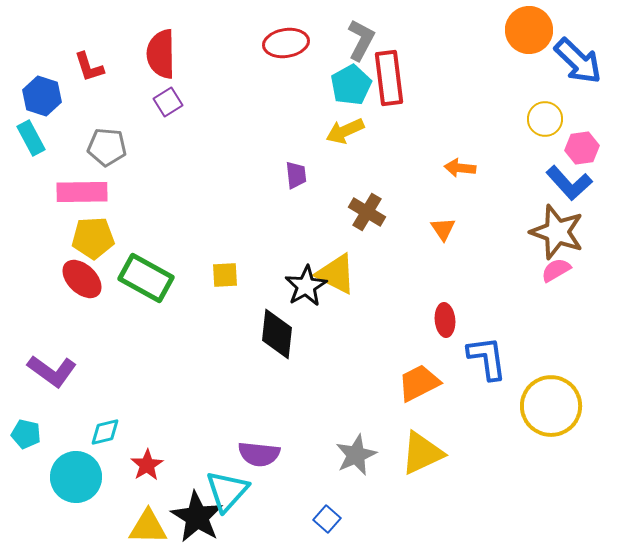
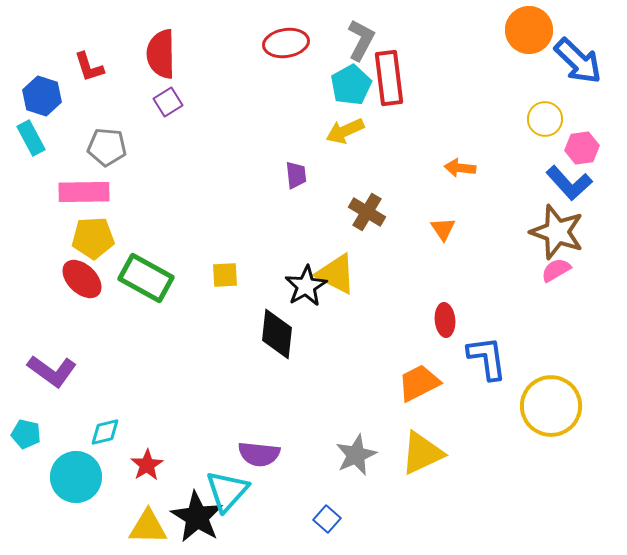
pink rectangle at (82, 192): moved 2 px right
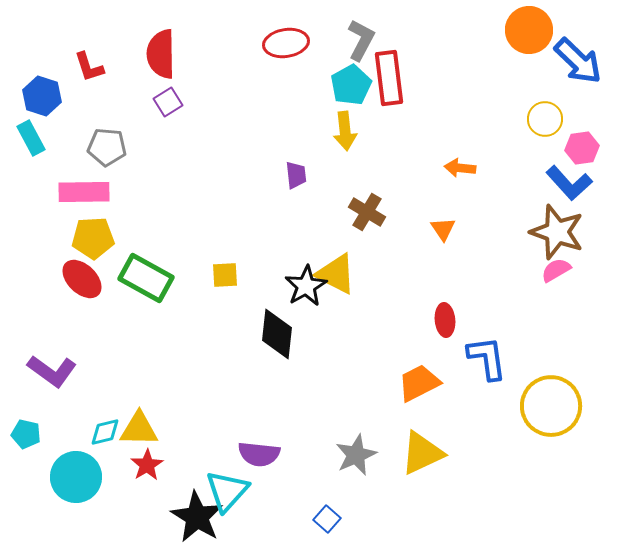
yellow arrow at (345, 131): rotated 72 degrees counterclockwise
yellow triangle at (148, 527): moved 9 px left, 98 px up
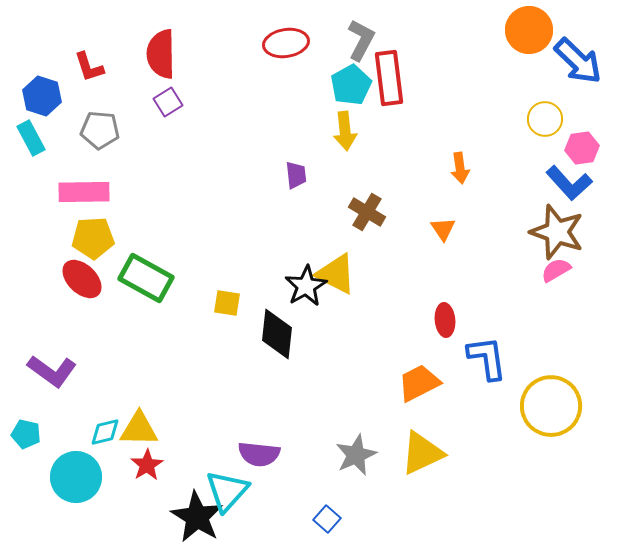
gray pentagon at (107, 147): moved 7 px left, 17 px up
orange arrow at (460, 168): rotated 104 degrees counterclockwise
yellow square at (225, 275): moved 2 px right, 28 px down; rotated 12 degrees clockwise
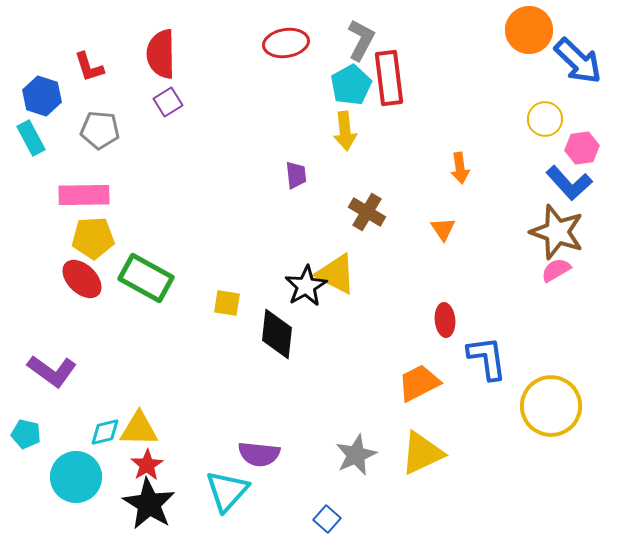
pink rectangle at (84, 192): moved 3 px down
black star at (197, 517): moved 48 px left, 13 px up
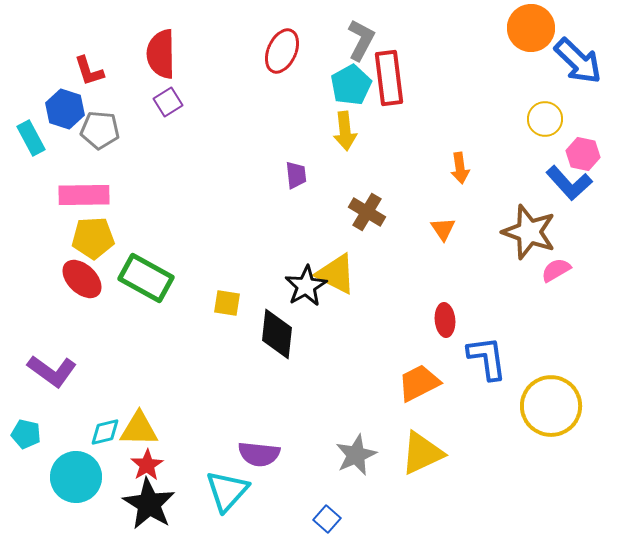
orange circle at (529, 30): moved 2 px right, 2 px up
red ellipse at (286, 43): moved 4 px left, 8 px down; rotated 57 degrees counterclockwise
red L-shape at (89, 67): moved 4 px down
blue hexagon at (42, 96): moved 23 px right, 13 px down
pink hexagon at (582, 148): moved 1 px right, 6 px down; rotated 20 degrees clockwise
brown star at (557, 232): moved 28 px left
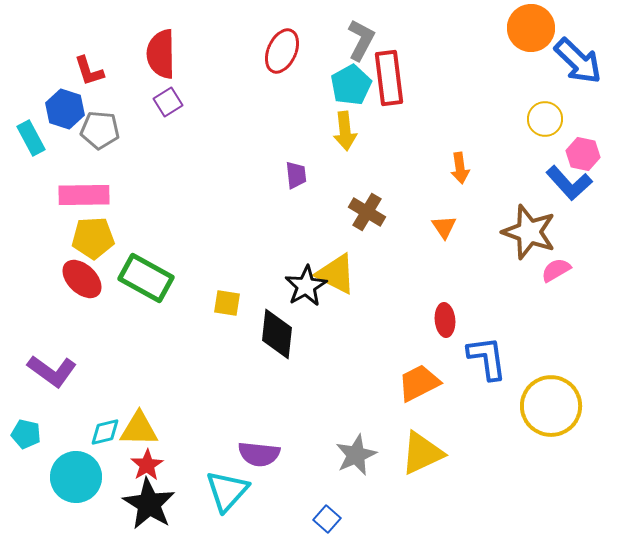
orange triangle at (443, 229): moved 1 px right, 2 px up
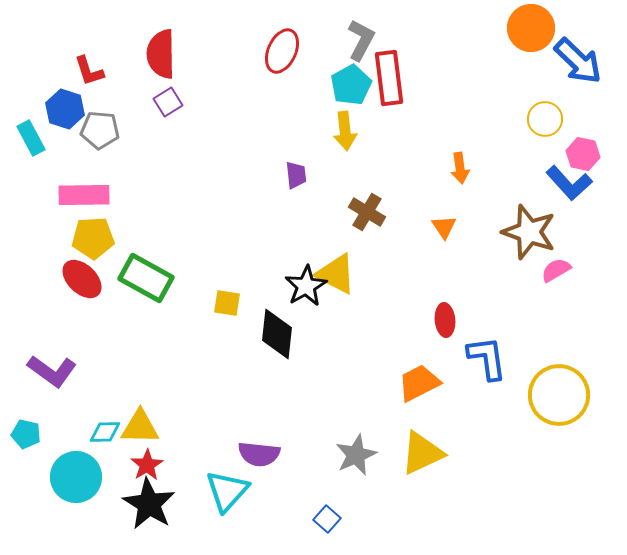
yellow circle at (551, 406): moved 8 px right, 11 px up
yellow triangle at (139, 429): moved 1 px right, 2 px up
cyan diamond at (105, 432): rotated 12 degrees clockwise
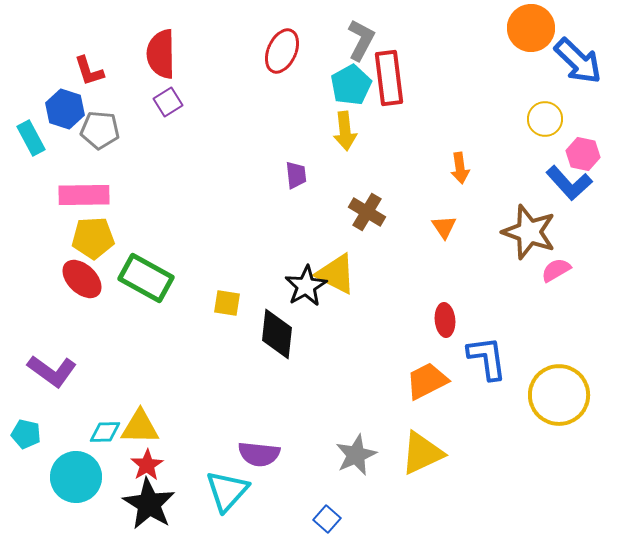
orange trapezoid at (419, 383): moved 8 px right, 2 px up
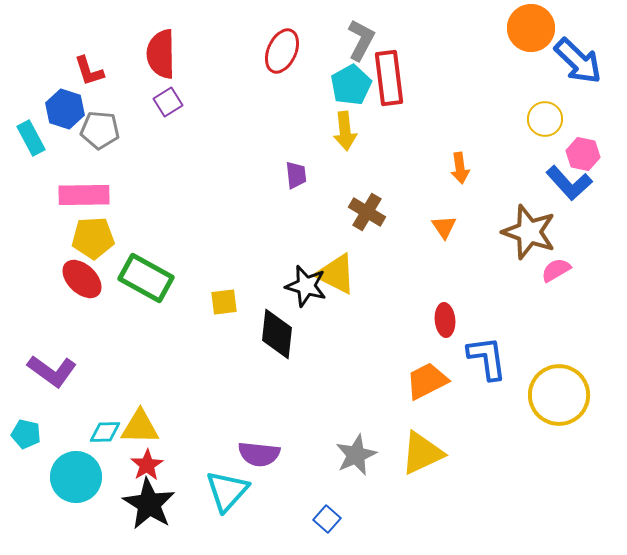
black star at (306, 286): rotated 27 degrees counterclockwise
yellow square at (227, 303): moved 3 px left, 1 px up; rotated 16 degrees counterclockwise
